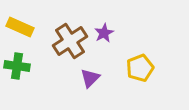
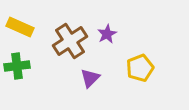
purple star: moved 3 px right, 1 px down
green cross: rotated 15 degrees counterclockwise
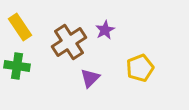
yellow rectangle: rotated 32 degrees clockwise
purple star: moved 2 px left, 4 px up
brown cross: moved 1 px left, 1 px down
green cross: rotated 15 degrees clockwise
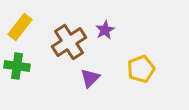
yellow rectangle: rotated 72 degrees clockwise
yellow pentagon: moved 1 px right, 1 px down
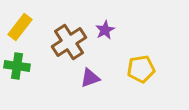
yellow pentagon: rotated 12 degrees clockwise
purple triangle: rotated 25 degrees clockwise
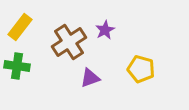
yellow pentagon: rotated 24 degrees clockwise
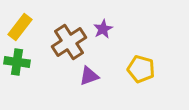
purple star: moved 2 px left, 1 px up
green cross: moved 4 px up
purple triangle: moved 1 px left, 2 px up
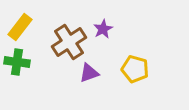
yellow pentagon: moved 6 px left
purple triangle: moved 3 px up
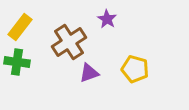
purple star: moved 4 px right, 10 px up; rotated 12 degrees counterclockwise
